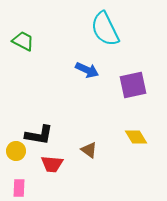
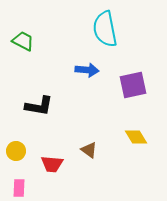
cyan semicircle: rotated 15 degrees clockwise
blue arrow: rotated 20 degrees counterclockwise
black L-shape: moved 29 px up
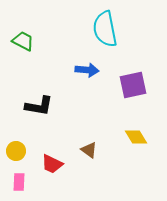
red trapezoid: rotated 20 degrees clockwise
pink rectangle: moved 6 px up
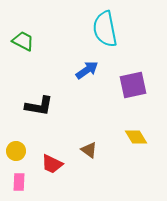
blue arrow: rotated 40 degrees counterclockwise
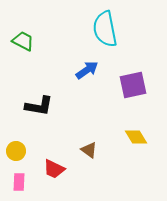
red trapezoid: moved 2 px right, 5 px down
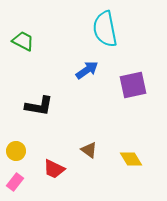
yellow diamond: moved 5 px left, 22 px down
pink rectangle: moved 4 px left; rotated 36 degrees clockwise
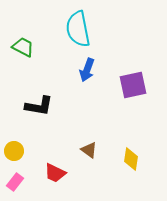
cyan semicircle: moved 27 px left
green trapezoid: moved 6 px down
blue arrow: rotated 145 degrees clockwise
yellow circle: moved 2 px left
yellow diamond: rotated 40 degrees clockwise
red trapezoid: moved 1 px right, 4 px down
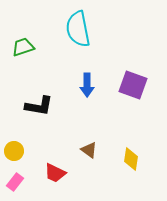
green trapezoid: rotated 45 degrees counterclockwise
blue arrow: moved 15 px down; rotated 20 degrees counterclockwise
purple square: rotated 32 degrees clockwise
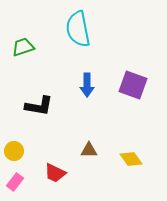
brown triangle: rotated 36 degrees counterclockwise
yellow diamond: rotated 45 degrees counterclockwise
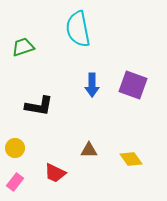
blue arrow: moved 5 px right
yellow circle: moved 1 px right, 3 px up
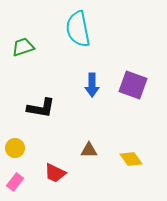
black L-shape: moved 2 px right, 2 px down
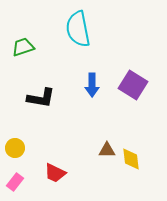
purple square: rotated 12 degrees clockwise
black L-shape: moved 10 px up
brown triangle: moved 18 px right
yellow diamond: rotated 30 degrees clockwise
